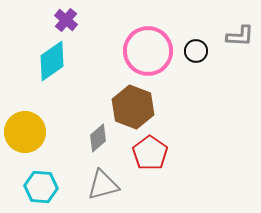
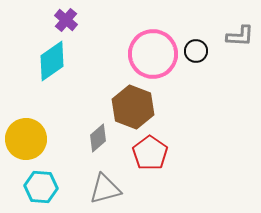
pink circle: moved 5 px right, 3 px down
yellow circle: moved 1 px right, 7 px down
gray triangle: moved 2 px right, 4 px down
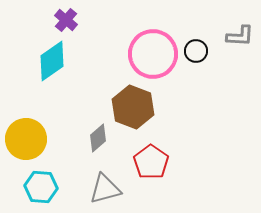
red pentagon: moved 1 px right, 9 px down
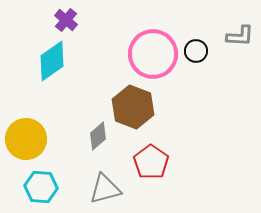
gray diamond: moved 2 px up
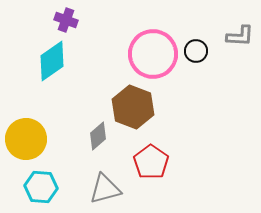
purple cross: rotated 20 degrees counterclockwise
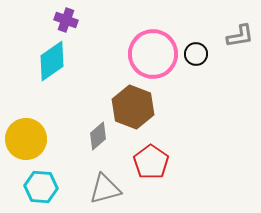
gray L-shape: rotated 12 degrees counterclockwise
black circle: moved 3 px down
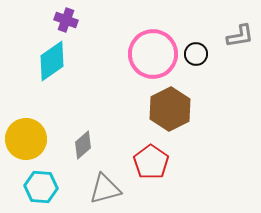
brown hexagon: moved 37 px right, 2 px down; rotated 12 degrees clockwise
gray diamond: moved 15 px left, 9 px down
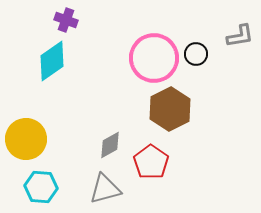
pink circle: moved 1 px right, 4 px down
gray diamond: moved 27 px right; rotated 12 degrees clockwise
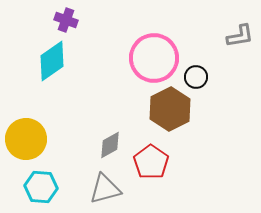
black circle: moved 23 px down
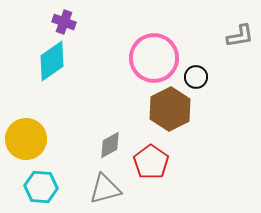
purple cross: moved 2 px left, 2 px down
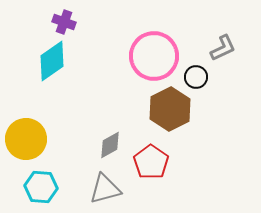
gray L-shape: moved 17 px left, 12 px down; rotated 16 degrees counterclockwise
pink circle: moved 2 px up
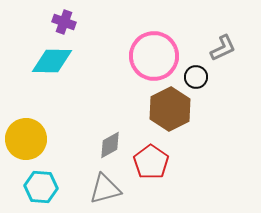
cyan diamond: rotated 36 degrees clockwise
